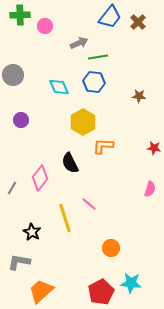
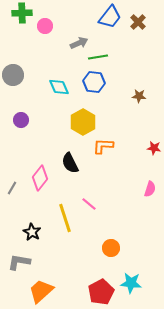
green cross: moved 2 px right, 2 px up
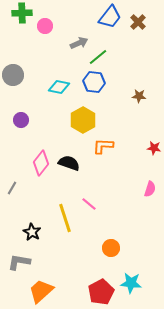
green line: rotated 30 degrees counterclockwise
cyan diamond: rotated 55 degrees counterclockwise
yellow hexagon: moved 2 px up
black semicircle: moved 1 px left; rotated 135 degrees clockwise
pink diamond: moved 1 px right, 15 px up
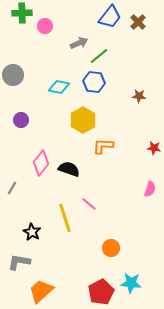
green line: moved 1 px right, 1 px up
black semicircle: moved 6 px down
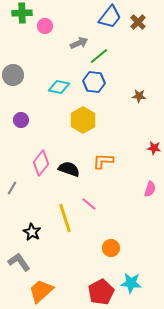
orange L-shape: moved 15 px down
gray L-shape: rotated 45 degrees clockwise
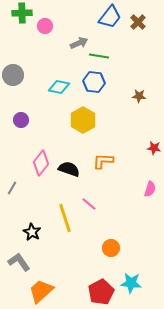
green line: rotated 48 degrees clockwise
